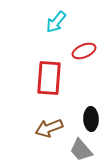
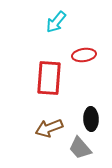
red ellipse: moved 4 px down; rotated 15 degrees clockwise
gray trapezoid: moved 1 px left, 2 px up
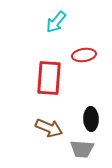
brown arrow: rotated 136 degrees counterclockwise
gray trapezoid: moved 2 px right, 1 px down; rotated 45 degrees counterclockwise
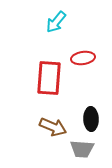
red ellipse: moved 1 px left, 3 px down
brown arrow: moved 4 px right, 1 px up
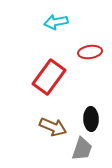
cyan arrow: rotated 40 degrees clockwise
red ellipse: moved 7 px right, 6 px up
red rectangle: moved 1 px up; rotated 32 degrees clockwise
gray trapezoid: rotated 75 degrees counterclockwise
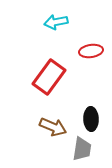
red ellipse: moved 1 px right, 1 px up
gray trapezoid: rotated 10 degrees counterclockwise
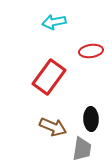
cyan arrow: moved 2 px left
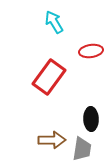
cyan arrow: rotated 70 degrees clockwise
brown arrow: moved 1 px left, 13 px down; rotated 24 degrees counterclockwise
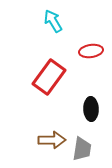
cyan arrow: moved 1 px left, 1 px up
black ellipse: moved 10 px up
